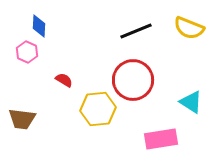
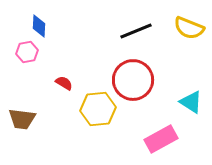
pink hexagon: rotated 25 degrees clockwise
red semicircle: moved 3 px down
pink rectangle: rotated 20 degrees counterclockwise
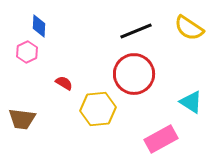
yellow semicircle: rotated 12 degrees clockwise
pink hexagon: rotated 15 degrees counterclockwise
red circle: moved 1 px right, 6 px up
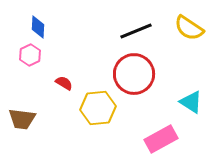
blue diamond: moved 1 px left, 1 px down
pink hexagon: moved 3 px right, 3 px down
yellow hexagon: moved 1 px up
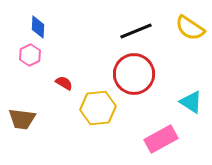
yellow semicircle: moved 1 px right
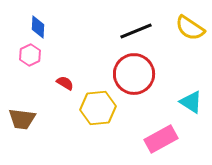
red semicircle: moved 1 px right
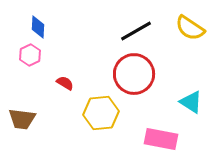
black line: rotated 8 degrees counterclockwise
yellow hexagon: moved 3 px right, 5 px down
pink rectangle: rotated 40 degrees clockwise
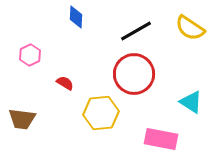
blue diamond: moved 38 px right, 10 px up
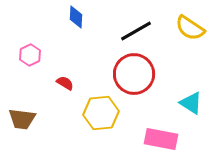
cyan triangle: moved 1 px down
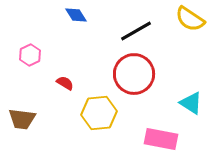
blue diamond: moved 2 px up; rotated 35 degrees counterclockwise
yellow semicircle: moved 9 px up
yellow hexagon: moved 2 px left
